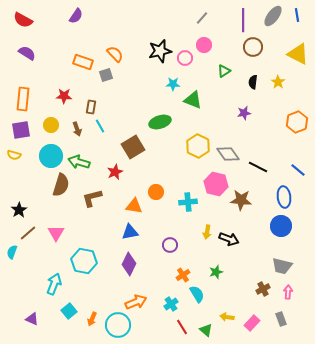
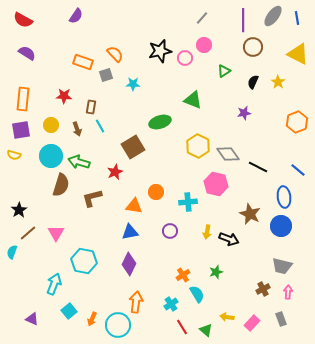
blue line at (297, 15): moved 3 px down
black semicircle at (253, 82): rotated 16 degrees clockwise
cyan star at (173, 84): moved 40 px left
brown star at (241, 200): moved 9 px right, 14 px down; rotated 20 degrees clockwise
purple circle at (170, 245): moved 14 px up
orange arrow at (136, 302): rotated 60 degrees counterclockwise
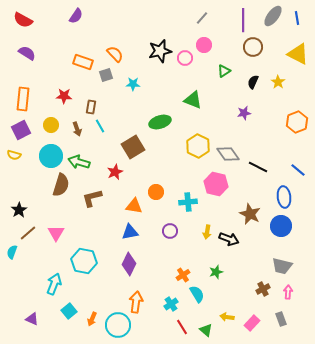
purple square at (21, 130): rotated 18 degrees counterclockwise
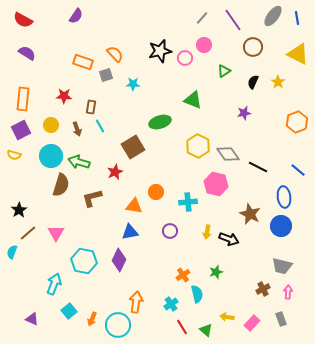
purple line at (243, 20): moved 10 px left; rotated 35 degrees counterclockwise
purple diamond at (129, 264): moved 10 px left, 4 px up
cyan semicircle at (197, 294): rotated 18 degrees clockwise
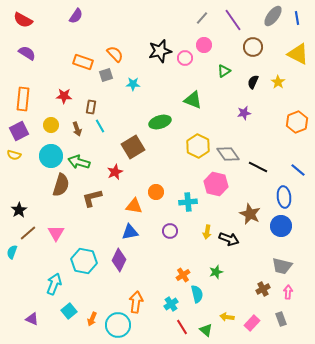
purple square at (21, 130): moved 2 px left, 1 px down
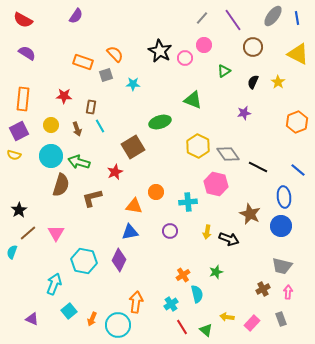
black star at (160, 51): rotated 30 degrees counterclockwise
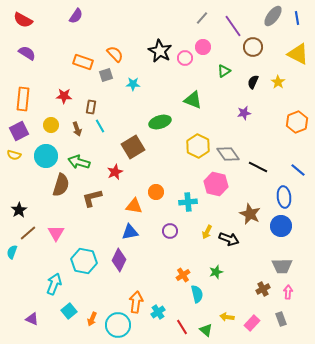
purple line at (233, 20): moved 6 px down
pink circle at (204, 45): moved 1 px left, 2 px down
cyan circle at (51, 156): moved 5 px left
yellow arrow at (207, 232): rotated 16 degrees clockwise
gray trapezoid at (282, 266): rotated 15 degrees counterclockwise
cyan cross at (171, 304): moved 13 px left, 8 px down
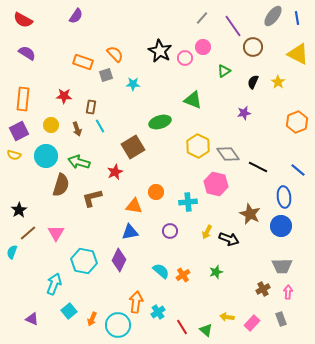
cyan semicircle at (197, 294): moved 36 px left, 23 px up; rotated 36 degrees counterclockwise
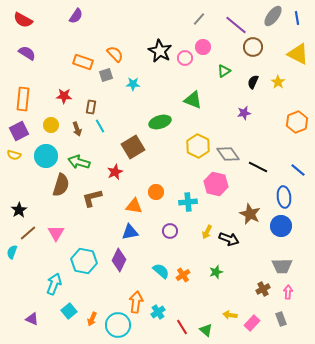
gray line at (202, 18): moved 3 px left, 1 px down
purple line at (233, 26): moved 3 px right, 1 px up; rotated 15 degrees counterclockwise
yellow arrow at (227, 317): moved 3 px right, 2 px up
